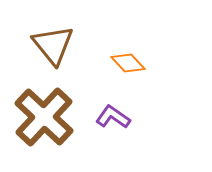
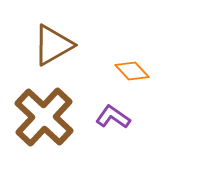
brown triangle: rotated 39 degrees clockwise
orange diamond: moved 4 px right, 8 px down
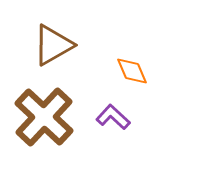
orange diamond: rotated 20 degrees clockwise
purple L-shape: rotated 8 degrees clockwise
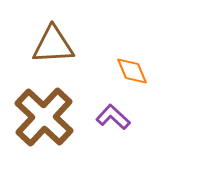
brown triangle: rotated 27 degrees clockwise
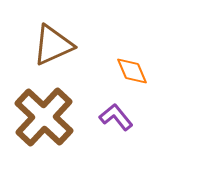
brown triangle: rotated 21 degrees counterclockwise
purple L-shape: moved 3 px right; rotated 8 degrees clockwise
